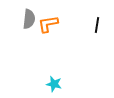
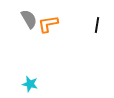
gray semicircle: rotated 36 degrees counterclockwise
cyan star: moved 24 px left
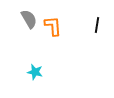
orange L-shape: moved 5 px right, 2 px down; rotated 95 degrees clockwise
cyan star: moved 5 px right, 12 px up
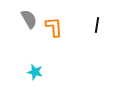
orange L-shape: moved 1 px right, 1 px down
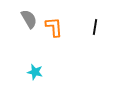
black line: moved 2 px left, 2 px down
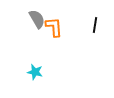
gray semicircle: moved 8 px right
black line: moved 2 px up
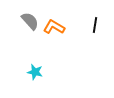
gray semicircle: moved 7 px left, 2 px down; rotated 12 degrees counterclockwise
orange L-shape: rotated 55 degrees counterclockwise
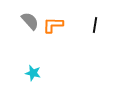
orange L-shape: moved 1 px left, 2 px up; rotated 30 degrees counterclockwise
cyan star: moved 2 px left, 1 px down
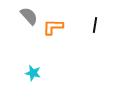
gray semicircle: moved 1 px left, 5 px up
orange L-shape: moved 2 px down
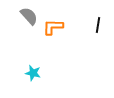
black line: moved 3 px right
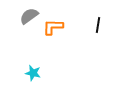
gray semicircle: rotated 84 degrees counterclockwise
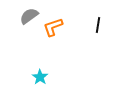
orange L-shape: rotated 20 degrees counterclockwise
cyan star: moved 7 px right, 4 px down; rotated 21 degrees clockwise
